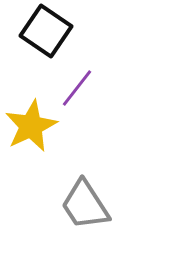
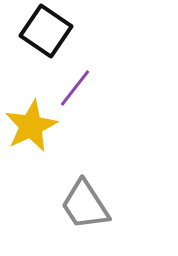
purple line: moved 2 px left
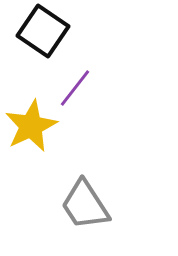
black square: moved 3 px left
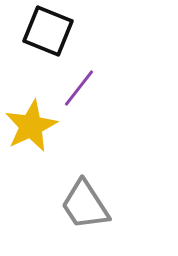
black square: moved 5 px right; rotated 12 degrees counterclockwise
purple line: moved 4 px right
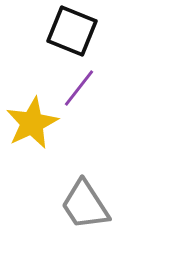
black square: moved 24 px right
yellow star: moved 1 px right, 3 px up
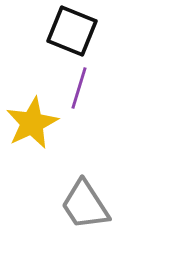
purple line: rotated 21 degrees counterclockwise
